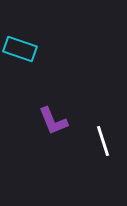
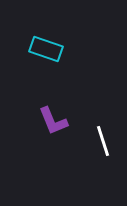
cyan rectangle: moved 26 px right
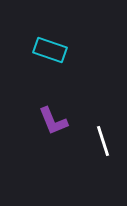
cyan rectangle: moved 4 px right, 1 px down
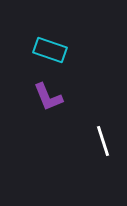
purple L-shape: moved 5 px left, 24 px up
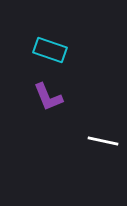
white line: rotated 60 degrees counterclockwise
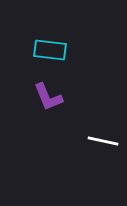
cyan rectangle: rotated 12 degrees counterclockwise
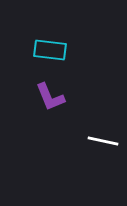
purple L-shape: moved 2 px right
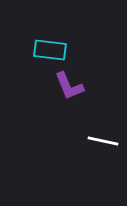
purple L-shape: moved 19 px right, 11 px up
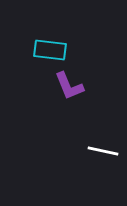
white line: moved 10 px down
